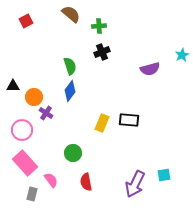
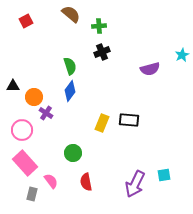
pink semicircle: moved 1 px down
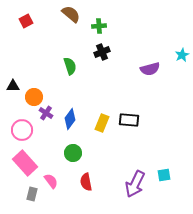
blue diamond: moved 28 px down
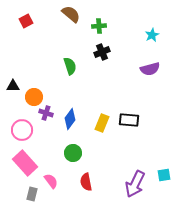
cyan star: moved 30 px left, 20 px up
purple cross: rotated 16 degrees counterclockwise
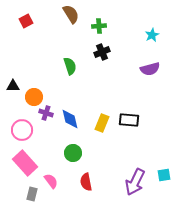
brown semicircle: rotated 18 degrees clockwise
blue diamond: rotated 50 degrees counterclockwise
purple arrow: moved 2 px up
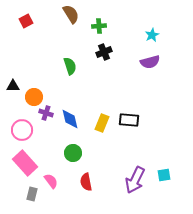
black cross: moved 2 px right
purple semicircle: moved 7 px up
purple arrow: moved 2 px up
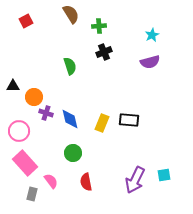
pink circle: moved 3 px left, 1 px down
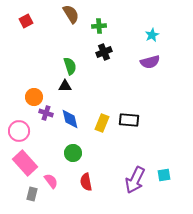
black triangle: moved 52 px right
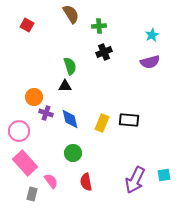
red square: moved 1 px right, 4 px down; rotated 32 degrees counterclockwise
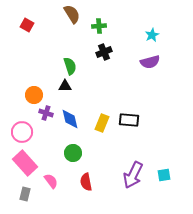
brown semicircle: moved 1 px right
orange circle: moved 2 px up
pink circle: moved 3 px right, 1 px down
purple arrow: moved 2 px left, 5 px up
gray rectangle: moved 7 px left
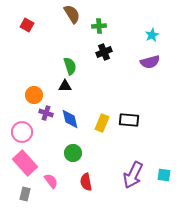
cyan square: rotated 16 degrees clockwise
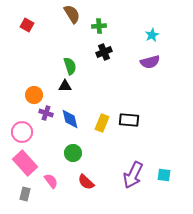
red semicircle: rotated 36 degrees counterclockwise
